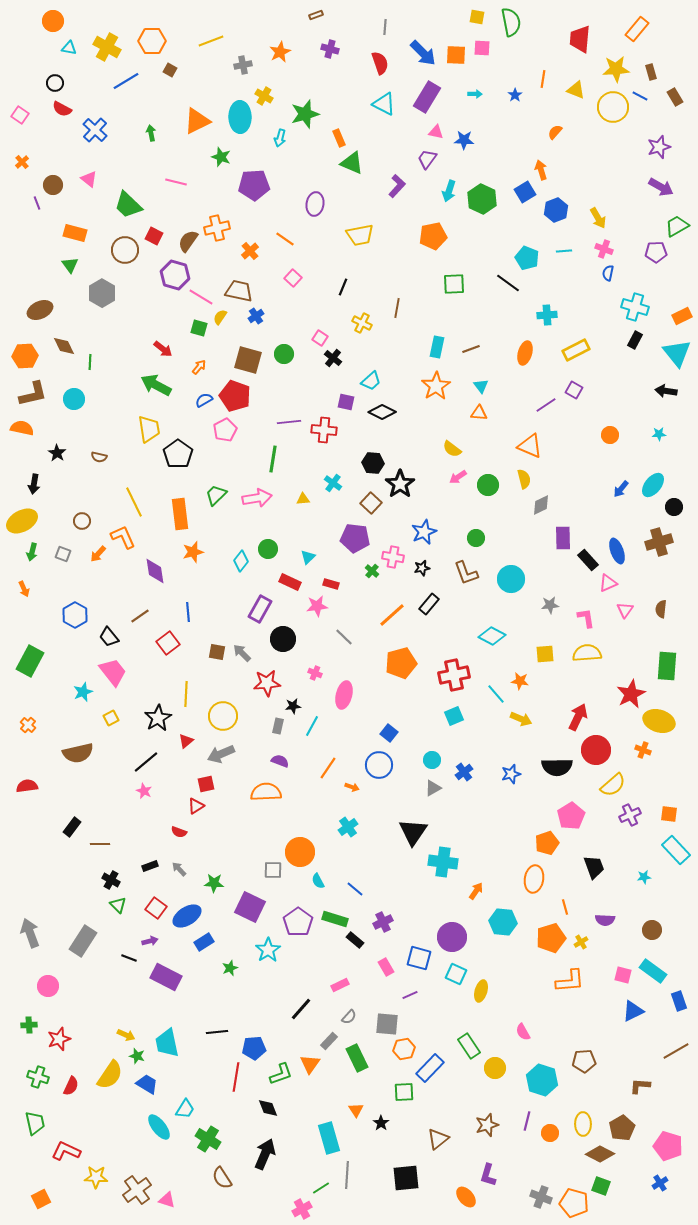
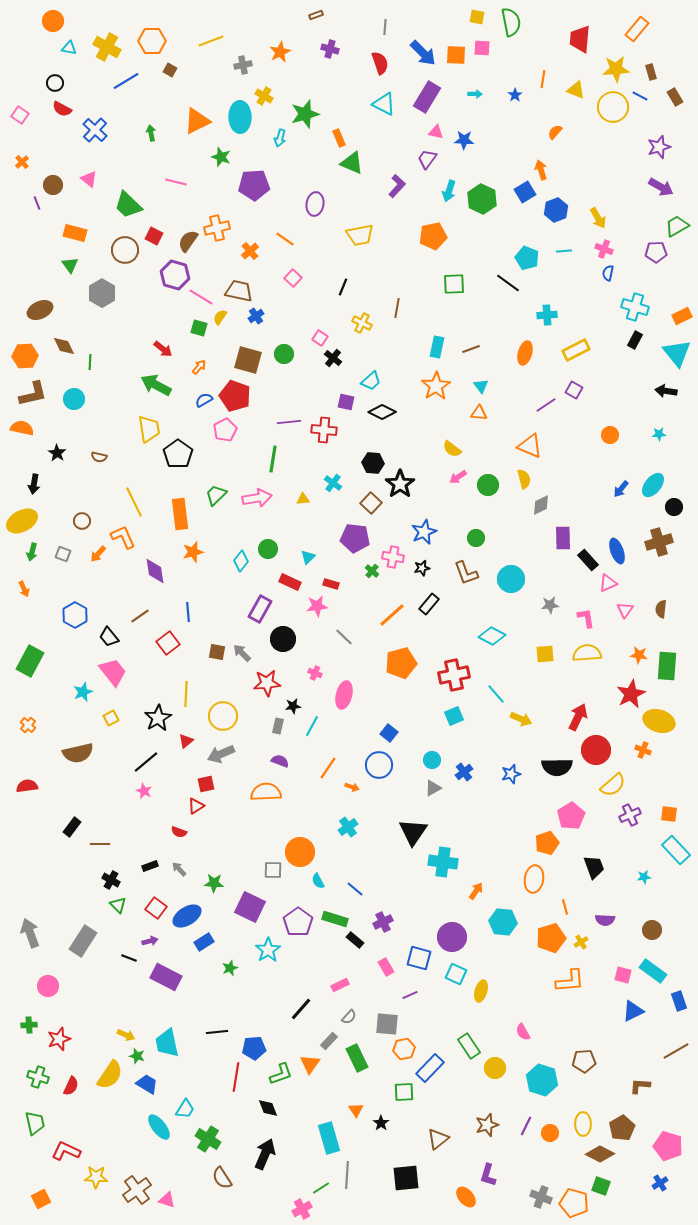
orange star at (520, 681): moved 119 px right, 26 px up
purple line at (527, 1121): moved 1 px left, 5 px down; rotated 12 degrees clockwise
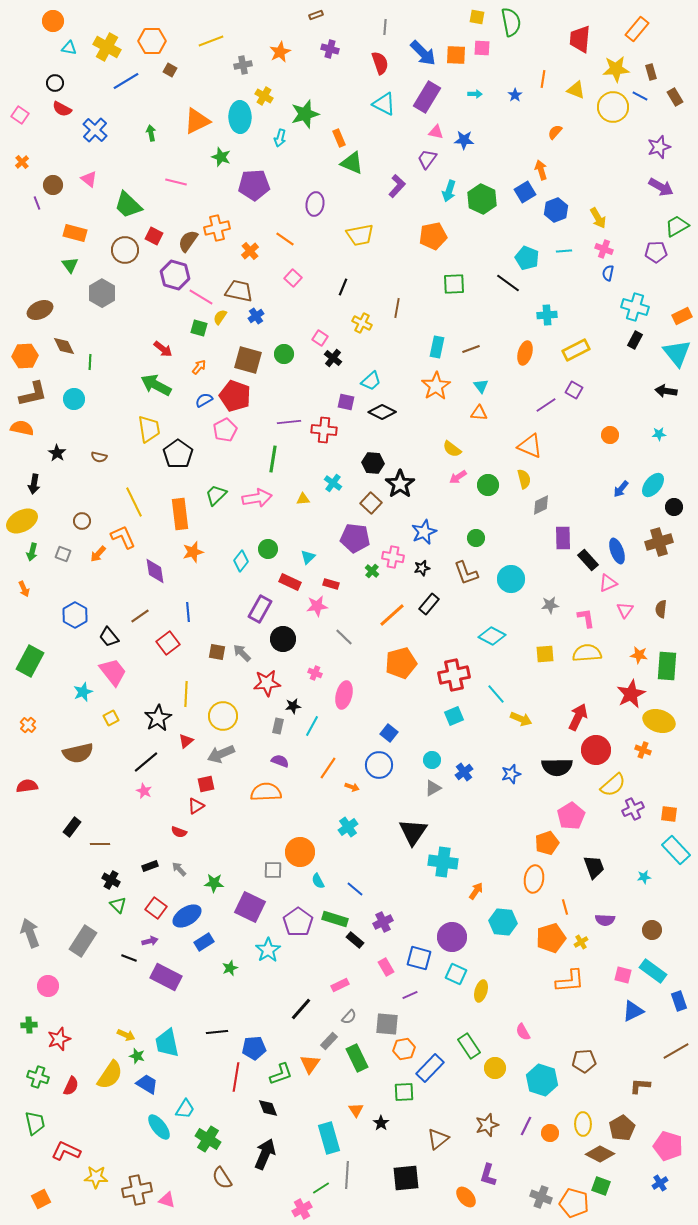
purple cross at (630, 815): moved 3 px right, 6 px up
brown cross at (137, 1190): rotated 24 degrees clockwise
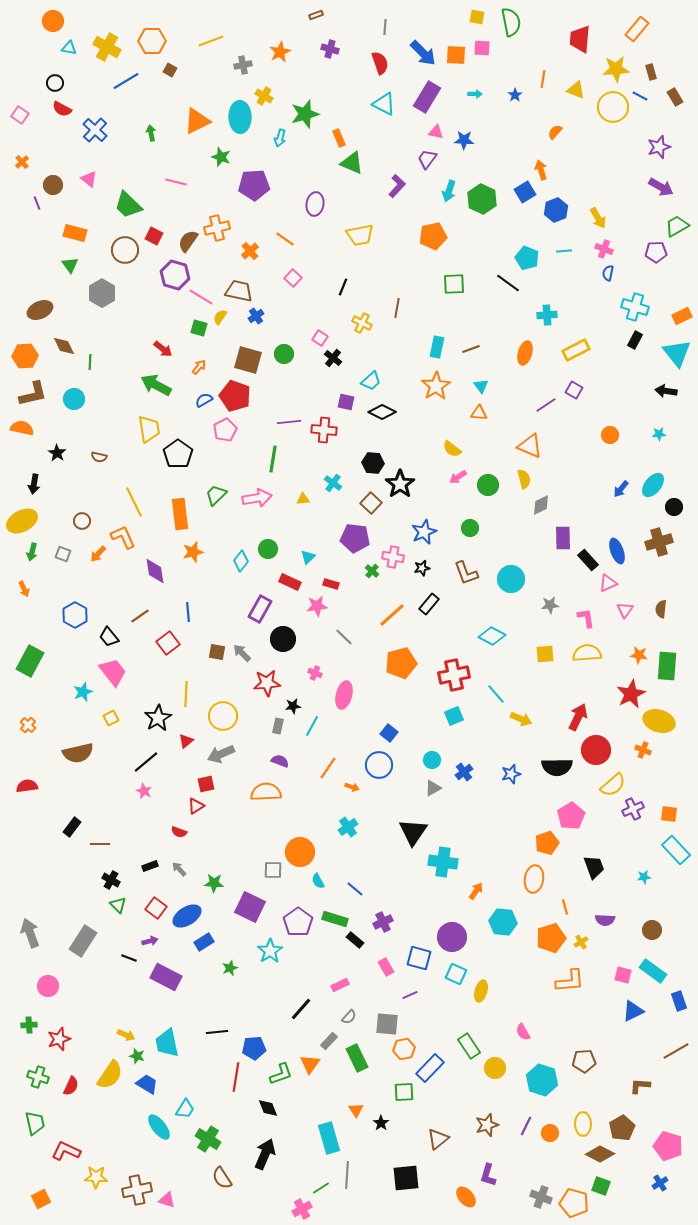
green circle at (476, 538): moved 6 px left, 10 px up
cyan star at (268, 950): moved 2 px right, 1 px down
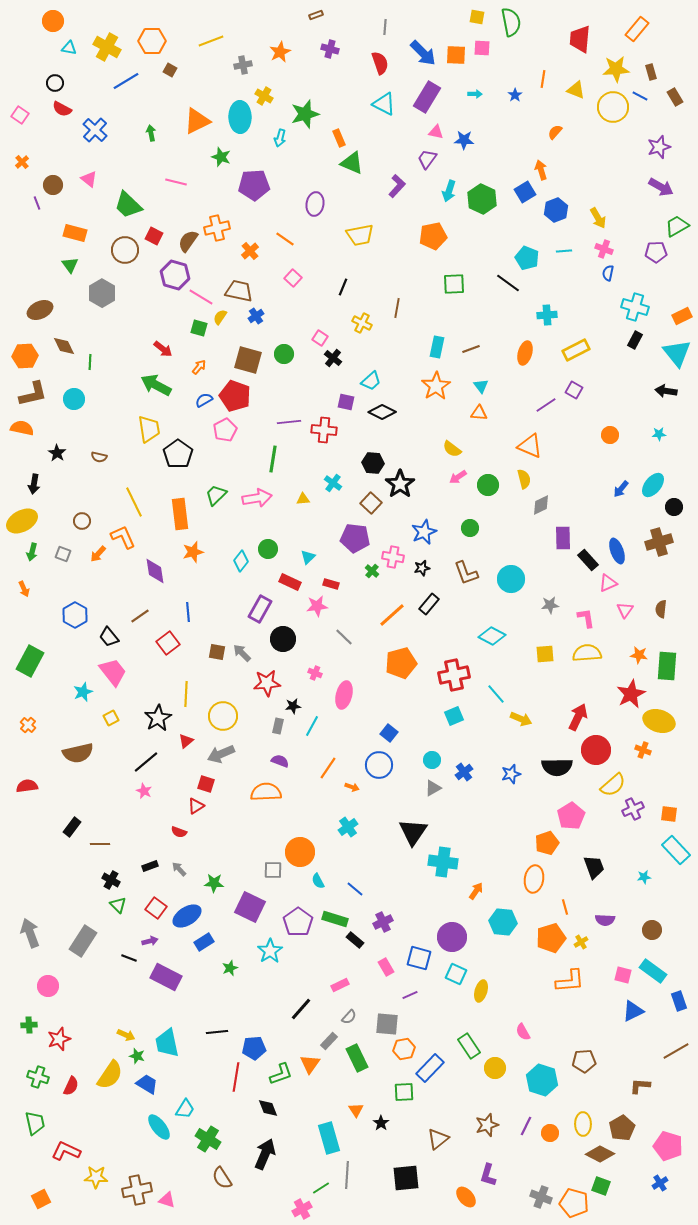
red square at (206, 784): rotated 30 degrees clockwise
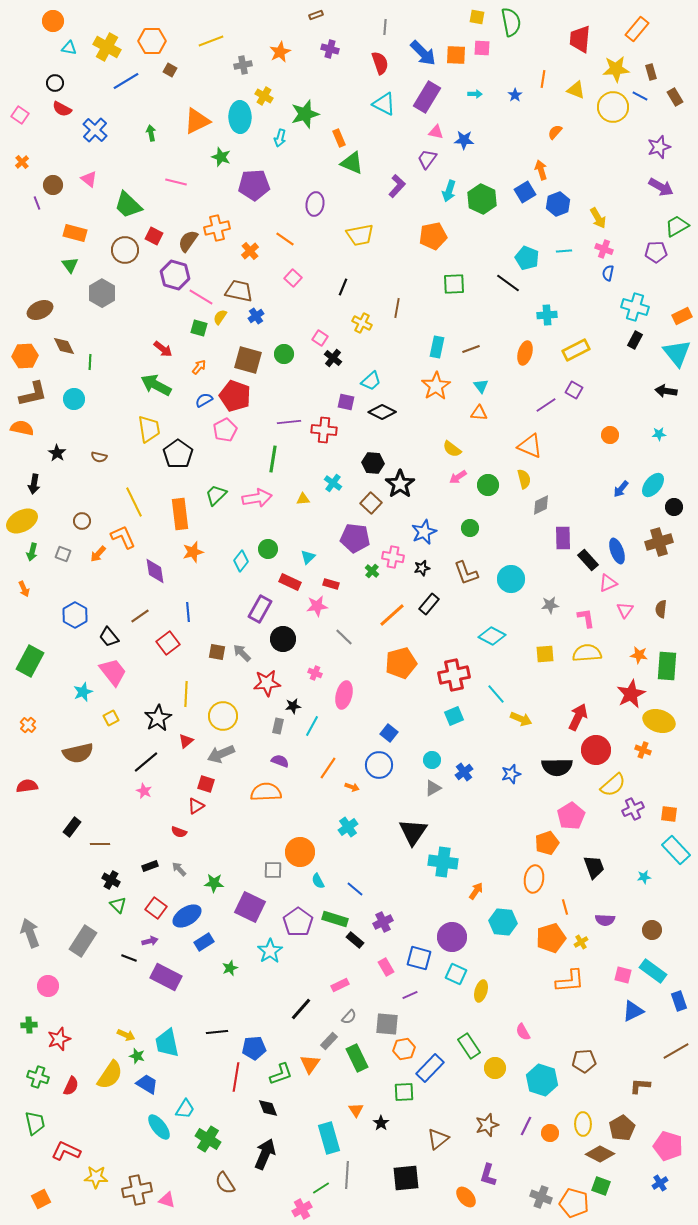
blue hexagon at (556, 210): moved 2 px right, 6 px up
brown semicircle at (222, 1178): moved 3 px right, 5 px down
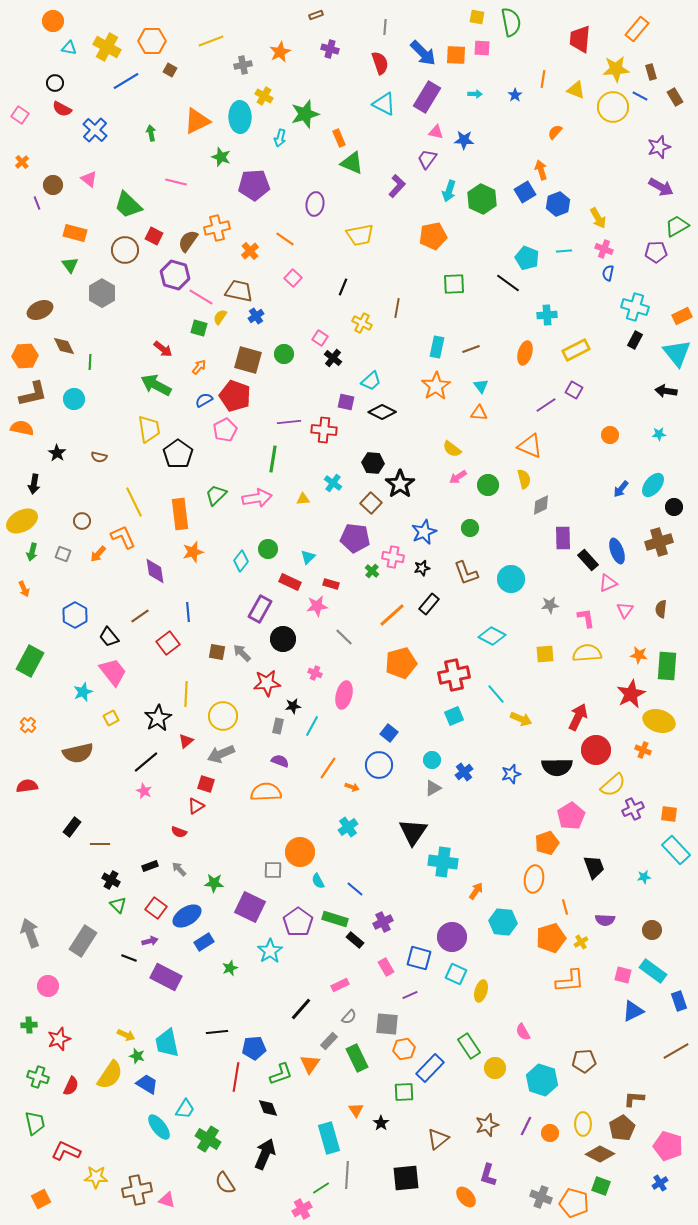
brown L-shape at (640, 1086): moved 6 px left, 13 px down
